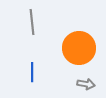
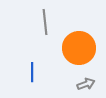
gray line: moved 13 px right
gray arrow: rotated 30 degrees counterclockwise
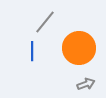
gray line: rotated 45 degrees clockwise
blue line: moved 21 px up
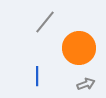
blue line: moved 5 px right, 25 px down
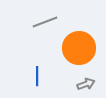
gray line: rotated 30 degrees clockwise
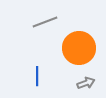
gray arrow: moved 1 px up
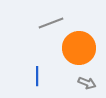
gray line: moved 6 px right, 1 px down
gray arrow: moved 1 px right; rotated 42 degrees clockwise
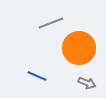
blue line: rotated 66 degrees counterclockwise
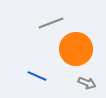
orange circle: moved 3 px left, 1 px down
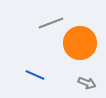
orange circle: moved 4 px right, 6 px up
blue line: moved 2 px left, 1 px up
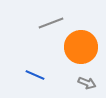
orange circle: moved 1 px right, 4 px down
